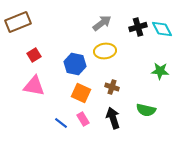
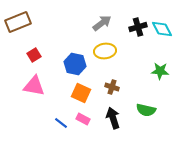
pink rectangle: rotated 32 degrees counterclockwise
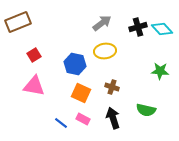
cyan diamond: rotated 15 degrees counterclockwise
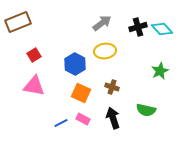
blue hexagon: rotated 15 degrees clockwise
green star: rotated 30 degrees counterclockwise
blue line: rotated 64 degrees counterclockwise
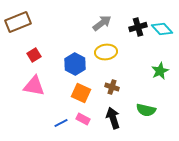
yellow ellipse: moved 1 px right, 1 px down
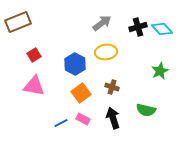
orange square: rotated 30 degrees clockwise
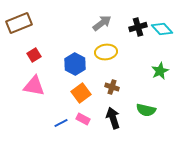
brown rectangle: moved 1 px right, 1 px down
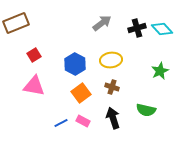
brown rectangle: moved 3 px left
black cross: moved 1 px left, 1 px down
yellow ellipse: moved 5 px right, 8 px down
pink rectangle: moved 2 px down
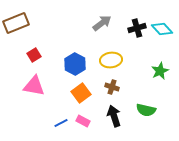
black arrow: moved 1 px right, 2 px up
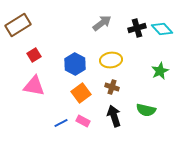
brown rectangle: moved 2 px right, 2 px down; rotated 10 degrees counterclockwise
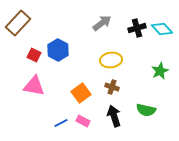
brown rectangle: moved 2 px up; rotated 15 degrees counterclockwise
red square: rotated 32 degrees counterclockwise
blue hexagon: moved 17 px left, 14 px up
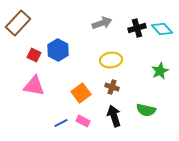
gray arrow: rotated 18 degrees clockwise
